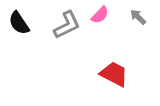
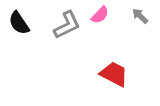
gray arrow: moved 2 px right, 1 px up
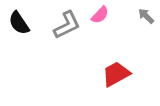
gray arrow: moved 6 px right
red trapezoid: moved 2 px right; rotated 56 degrees counterclockwise
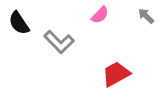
gray L-shape: moved 8 px left, 17 px down; rotated 72 degrees clockwise
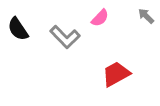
pink semicircle: moved 3 px down
black semicircle: moved 1 px left, 6 px down
gray L-shape: moved 6 px right, 5 px up
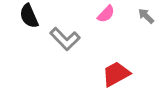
pink semicircle: moved 6 px right, 4 px up
black semicircle: moved 11 px right, 13 px up; rotated 10 degrees clockwise
gray L-shape: moved 2 px down
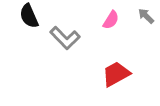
pink semicircle: moved 5 px right, 6 px down; rotated 12 degrees counterclockwise
gray L-shape: moved 1 px up
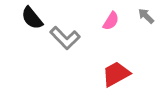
black semicircle: moved 3 px right, 2 px down; rotated 15 degrees counterclockwise
pink semicircle: moved 1 px down
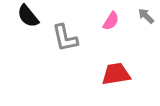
black semicircle: moved 4 px left, 2 px up
gray L-shape: rotated 32 degrees clockwise
red trapezoid: rotated 20 degrees clockwise
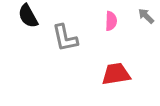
black semicircle: rotated 10 degrees clockwise
pink semicircle: rotated 30 degrees counterclockwise
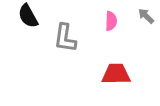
gray L-shape: rotated 20 degrees clockwise
red trapezoid: rotated 8 degrees clockwise
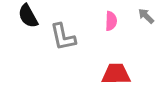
gray L-shape: moved 2 px left, 1 px up; rotated 20 degrees counterclockwise
